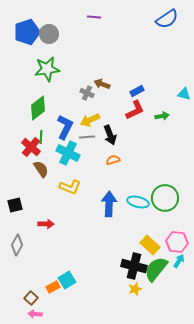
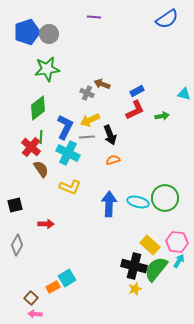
cyan square: moved 2 px up
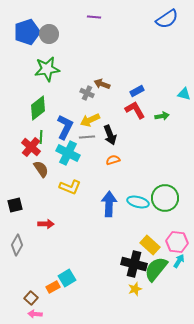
red L-shape: rotated 95 degrees counterclockwise
black cross: moved 2 px up
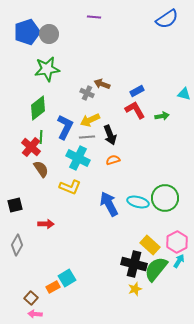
cyan cross: moved 10 px right, 5 px down
blue arrow: rotated 30 degrees counterclockwise
pink hexagon: rotated 25 degrees clockwise
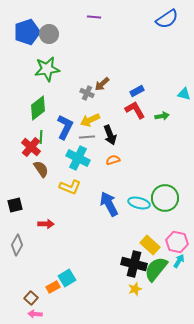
brown arrow: rotated 63 degrees counterclockwise
cyan ellipse: moved 1 px right, 1 px down
pink hexagon: rotated 20 degrees counterclockwise
